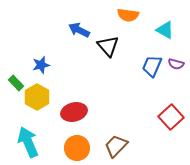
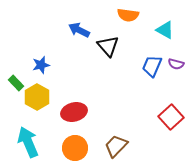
orange circle: moved 2 px left
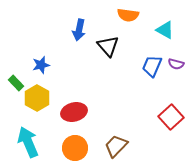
blue arrow: rotated 105 degrees counterclockwise
yellow hexagon: moved 1 px down
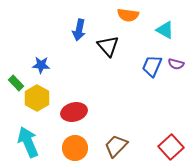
blue star: rotated 18 degrees clockwise
red square: moved 30 px down
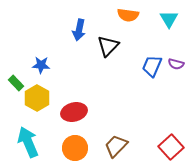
cyan triangle: moved 4 px right, 11 px up; rotated 30 degrees clockwise
black triangle: rotated 25 degrees clockwise
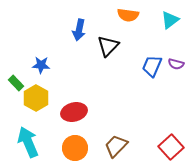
cyan triangle: moved 1 px right, 1 px down; rotated 24 degrees clockwise
yellow hexagon: moved 1 px left
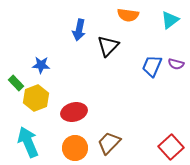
yellow hexagon: rotated 10 degrees clockwise
brown trapezoid: moved 7 px left, 3 px up
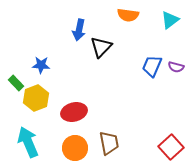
black triangle: moved 7 px left, 1 px down
purple semicircle: moved 3 px down
brown trapezoid: rotated 125 degrees clockwise
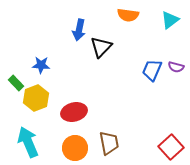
blue trapezoid: moved 4 px down
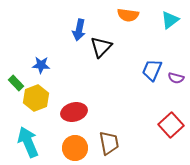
purple semicircle: moved 11 px down
red square: moved 22 px up
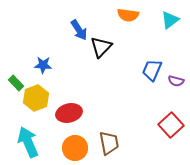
blue arrow: rotated 45 degrees counterclockwise
blue star: moved 2 px right
purple semicircle: moved 3 px down
red ellipse: moved 5 px left, 1 px down
